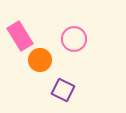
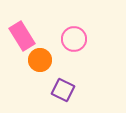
pink rectangle: moved 2 px right
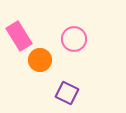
pink rectangle: moved 3 px left
purple square: moved 4 px right, 3 px down
